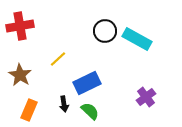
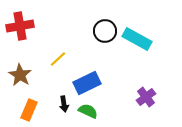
green semicircle: moved 2 px left; rotated 18 degrees counterclockwise
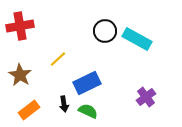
orange rectangle: rotated 30 degrees clockwise
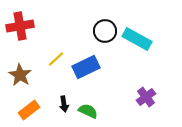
yellow line: moved 2 px left
blue rectangle: moved 1 px left, 16 px up
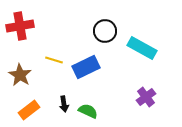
cyan rectangle: moved 5 px right, 9 px down
yellow line: moved 2 px left, 1 px down; rotated 60 degrees clockwise
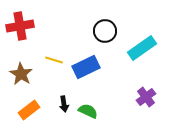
cyan rectangle: rotated 64 degrees counterclockwise
brown star: moved 1 px right, 1 px up
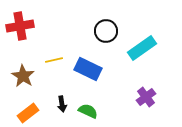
black circle: moved 1 px right
yellow line: rotated 30 degrees counterclockwise
blue rectangle: moved 2 px right, 2 px down; rotated 52 degrees clockwise
brown star: moved 2 px right, 2 px down
black arrow: moved 2 px left
orange rectangle: moved 1 px left, 3 px down
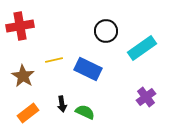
green semicircle: moved 3 px left, 1 px down
